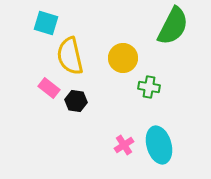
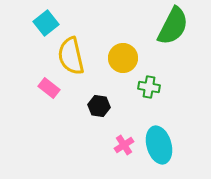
cyan square: rotated 35 degrees clockwise
yellow semicircle: moved 1 px right
black hexagon: moved 23 px right, 5 px down
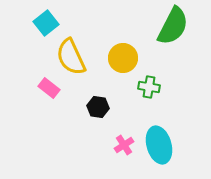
yellow semicircle: moved 1 px down; rotated 12 degrees counterclockwise
black hexagon: moved 1 px left, 1 px down
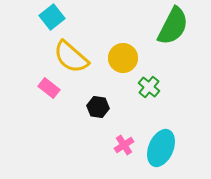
cyan square: moved 6 px right, 6 px up
yellow semicircle: rotated 24 degrees counterclockwise
green cross: rotated 30 degrees clockwise
cyan ellipse: moved 2 px right, 3 px down; rotated 39 degrees clockwise
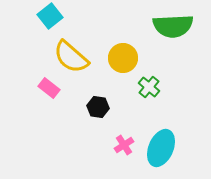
cyan square: moved 2 px left, 1 px up
green semicircle: rotated 60 degrees clockwise
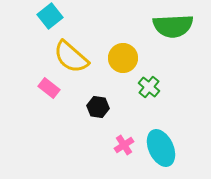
cyan ellipse: rotated 48 degrees counterclockwise
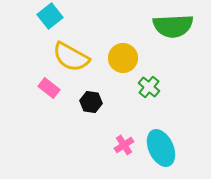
yellow semicircle: rotated 12 degrees counterclockwise
black hexagon: moved 7 px left, 5 px up
